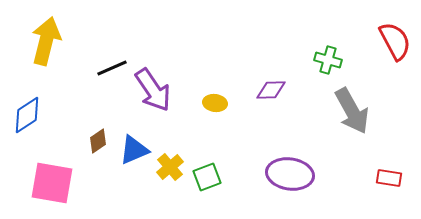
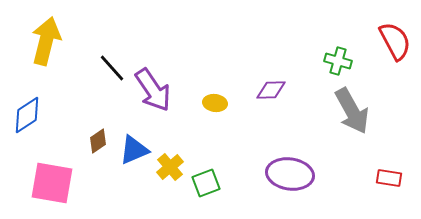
green cross: moved 10 px right, 1 px down
black line: rotated 72 degrees clockwise
green square: moved 1 px left, 6 px down
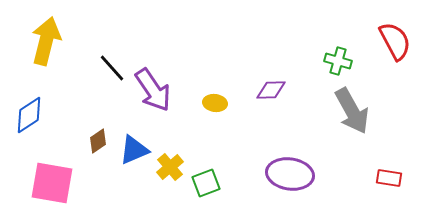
blue diamond: moved 2 px right
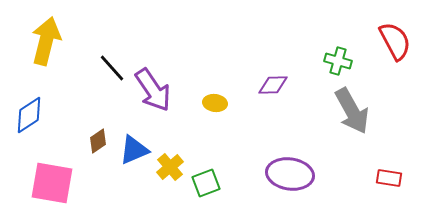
purple diamond: moved 2 px right, 5 px up
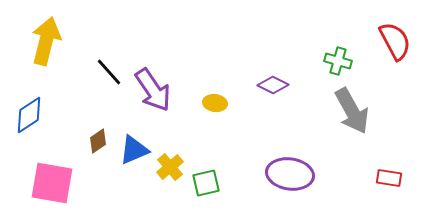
black line: moved 3 px left, 4 px down
purple diamond: rotated 28 degrees clockwise
green square: rotated 8 degrees clockwise
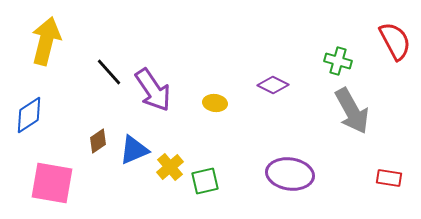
green square: moved 1 px left, 2 px up
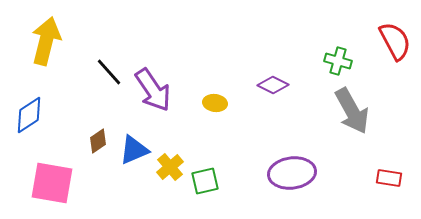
purple ellipse: moved 2 px right, 1 px up; rotated 15 degrees counterclockwise
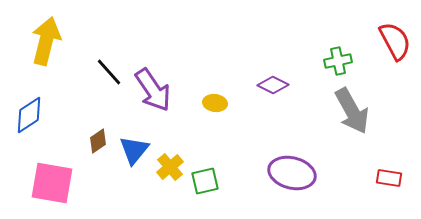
green cross: rotated 28 degrees counterclockwise
blue triangle: rotated 28 degrees counterclockwise
purple ellipse: rotated 21 degrees clockwise
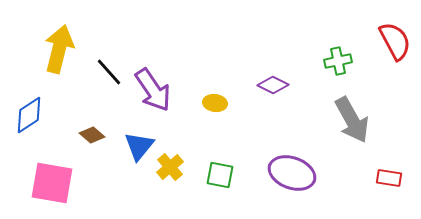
yellow arrow: moved 13 px right, 8 px down
gray arrow: moved 9 px down
brown diamond: moved 6 px left, 6 px up; rotated 75 degrees clockwise
blue triangle: moved 5 px right, 4 px up
purple ellipse: rotated 6 degrees clockwise
green square: moved 15 px right, 6 px up; rotated 24 degrees clockwise
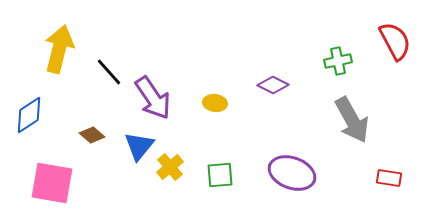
purple arrow: moved 8 px down
green square: rotated 16 degrees counterclockwise
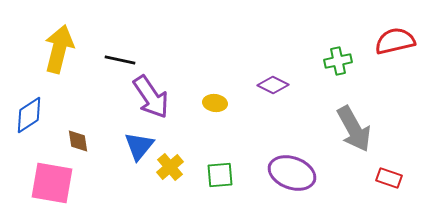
red semicircle: rotated 75 degrees counterclockwise
black line: moved 11 px right, 12 px up; rotated 36 degrees counterclockwise
purple arrow: moved 2 px left, 1 px up
gray arrow: moved 2 px right, 9 px down
brown diamond: moved 14 px left, 6 px down; rotated 40 degrees clockwise
red rectangle: rotated 10 degrees clockwise
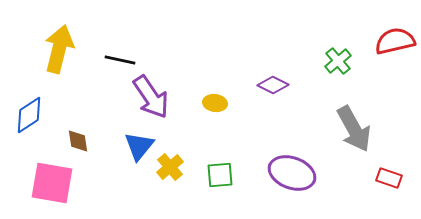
green cross: rotated 28 degrees counterclockwise
